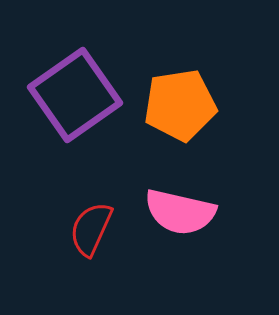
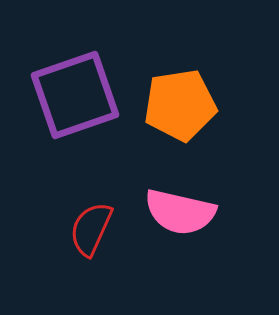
purple square: rotated 16 degrees clockwise
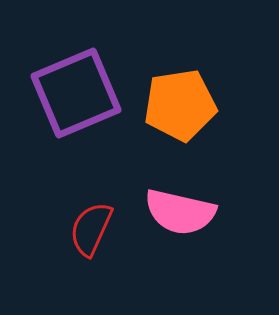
purple square: moved 1 px right, 2 px up; rotated 4 degrees counterclockwise
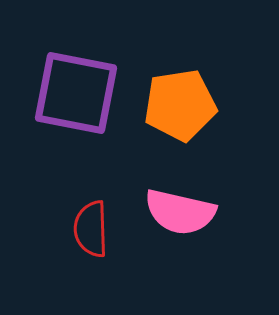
purple square: rotated 34 degrees clockwise
red semicircle: rotated 26 degrees counterclockwise
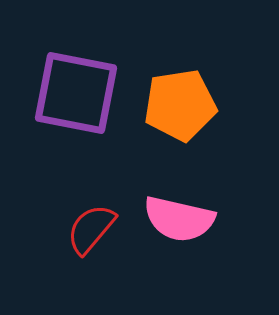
pink semicircle: moved 1 px left, 7 px down
red semicircle: rotated 42 degrees clockwise
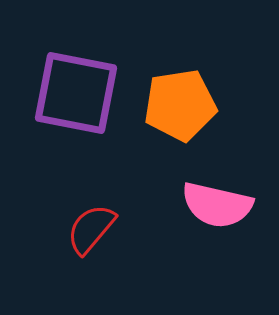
pink semicircle: moved 38 px right, 14 px up
